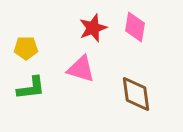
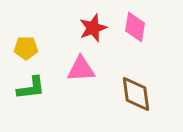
pink triangle: rotated 20 degrees counterclockwise
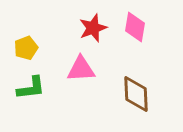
yellow pentagon: rotated 20 degrees counterclockwise
brown diamond: rotated 6 degrees clockwise
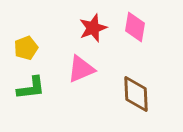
pink triangle: rotated 20 degrees counterclockwise
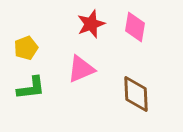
red star: moved 2 px left, 4 px up
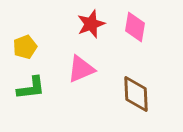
yellow pentagon: moved 1 px left, 1 px up
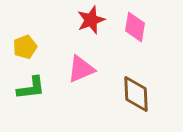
red star: moved 4 px up
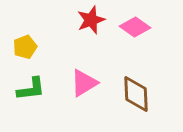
pink diamond: rotated 64 degrees counterclockwise
pink triangle: moved 3 px right, 14 px down; rotated 8 degrees counterclockwise
green L-shape: moved 1 px down
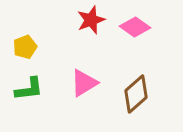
green L-shape: moved 2 px left
brown diamond: rotated 51 degrees clockwise
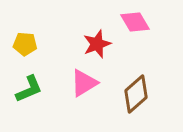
red star: moved 6 px right, 24 px down
pink diamond: moved 5 px up; rotated 24 degrees clockwise
yellow pentagon: moved 3 px up; rotated 25 degrees clockwise
green L-shape: rotated 16 degrees counterclockwise
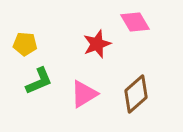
pink triangle: moved 11 px down
green L-shape: moved 10 px right, 8 px up
